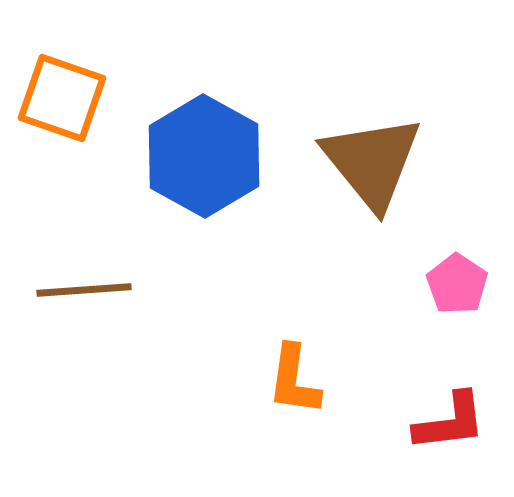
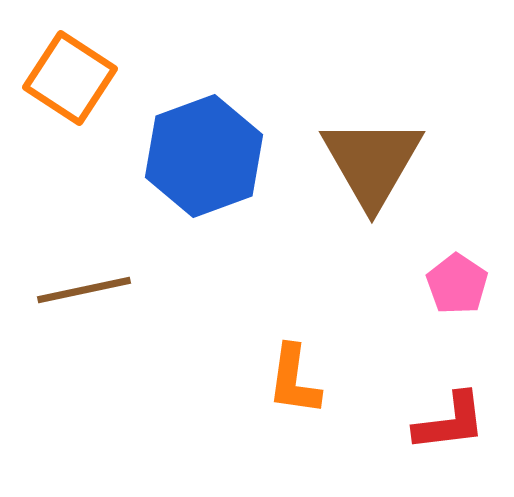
orange square: moved 8 px right, 20 px up; rotated 14 degrees clockwise
blue hexagon: rotated 11 degrees clockwise
brown triangle: rotated 9 degrees clockwise
brown line: rotated 8 degrees counterclockwise
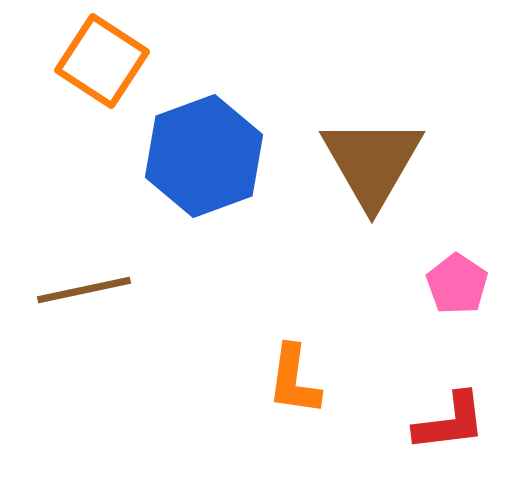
orange square: moved 32 px right, 17 px up
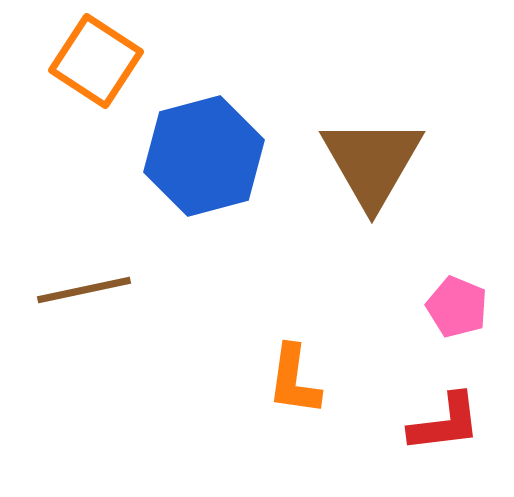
orange square: moved 6 px left
blue hexagon: rotated 5 degrees clockwise
pink pentagon: moved 23 px down; rotated 12 degrees counterclockwise
red L-shape: moved 5 px left, 1 px down
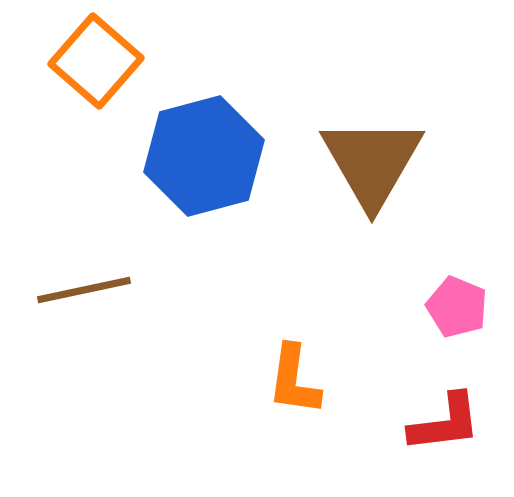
orange square: rotated 8 degrees clockwise
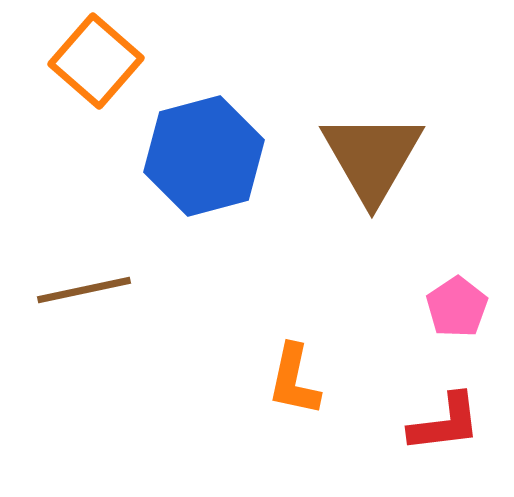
brown triangle: moved 5 px up
pink pentagon: rotated 16 degrees clockwise
orange L-shape: rotated 4 degrees clockwise
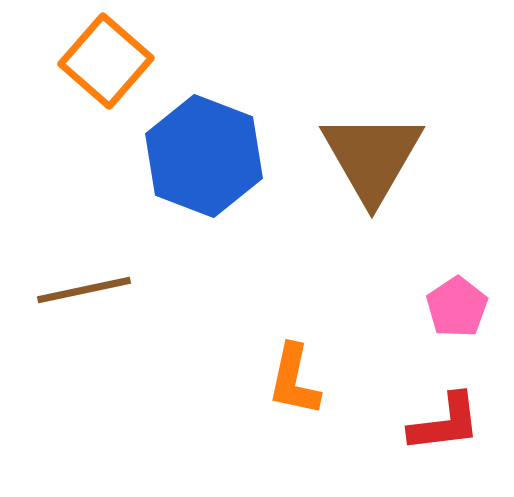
orange square: moved 10 px right
blue hexagon: rotated 24 degrees counterclockwise
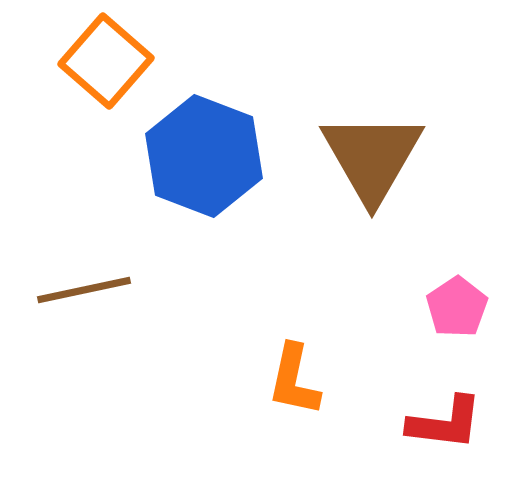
red L-shape: rotated 14 degrees clockwise
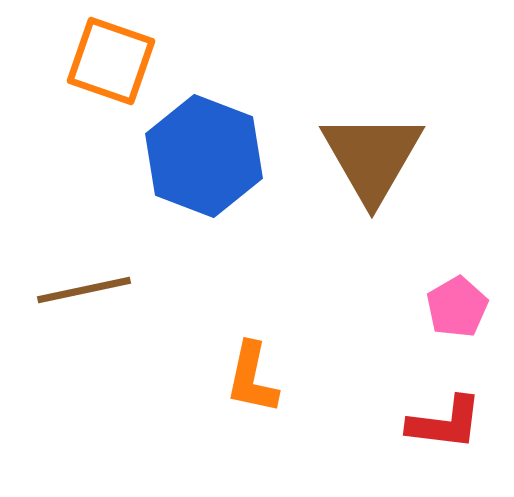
orange square: moved 5 px right; rotated 22 degrees counterclockwise
pink pentagon: rotated 4 degrees clockwise
orange L-shape: moved 42 px left, 2 px up
